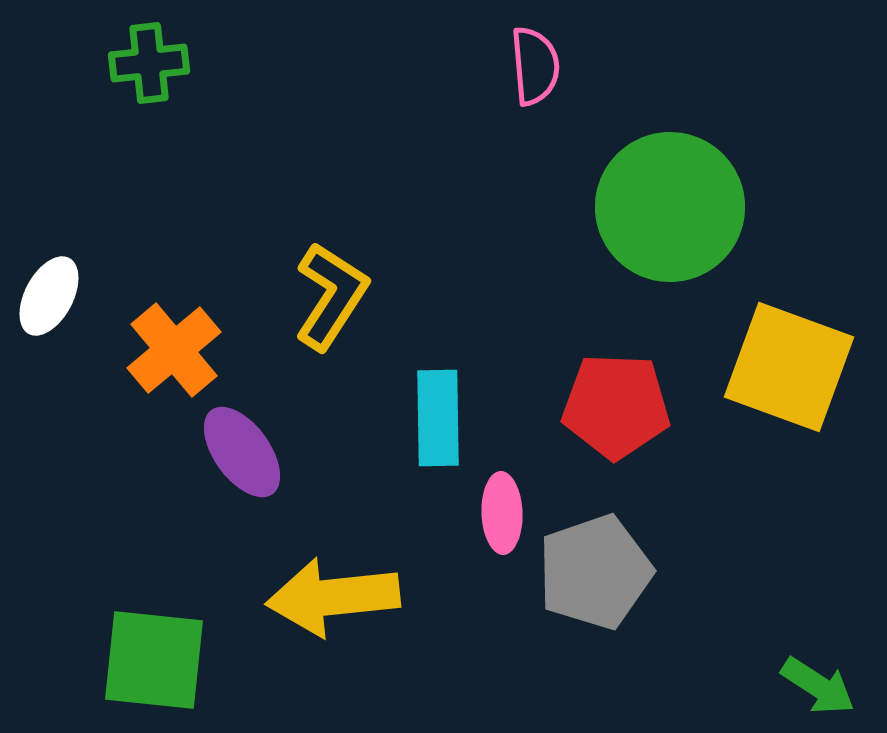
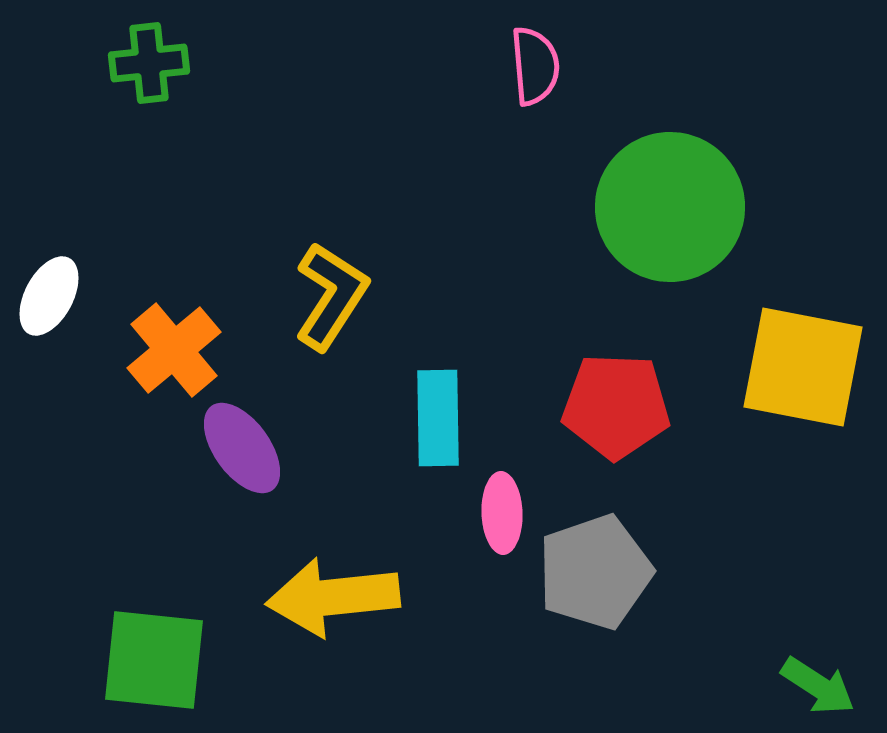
yellow square: moved 14 px right; rotated 9 degrees counterclockwise
purple ellipse: moved 4 px up
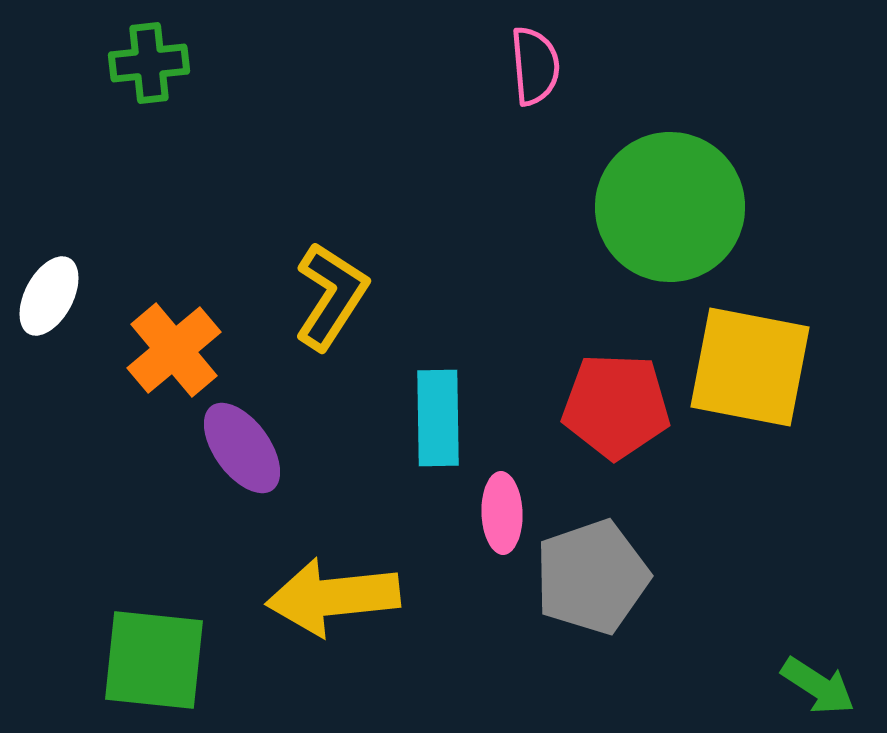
yellow square: moved 53 px left
gray pentagon: moved 3 px left, 5 px down
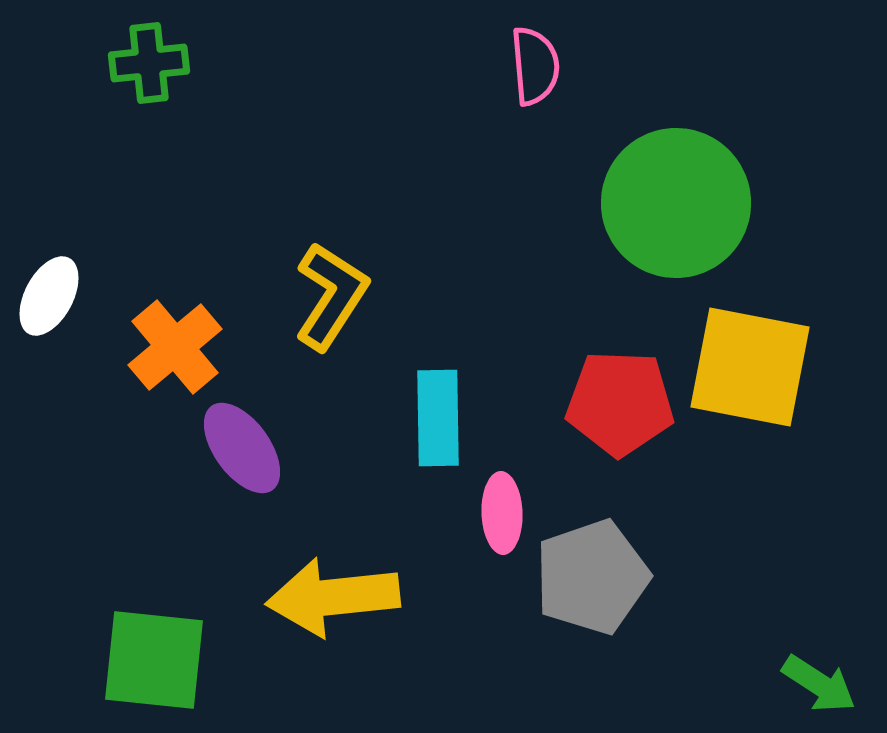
green circle: moved 6 px right, 4 px up
orange cross: moved 1 px right, 3 px up
red pentagon: moved 4 px right, 3 px up
green arrow: moved 1 px right, 2 px up
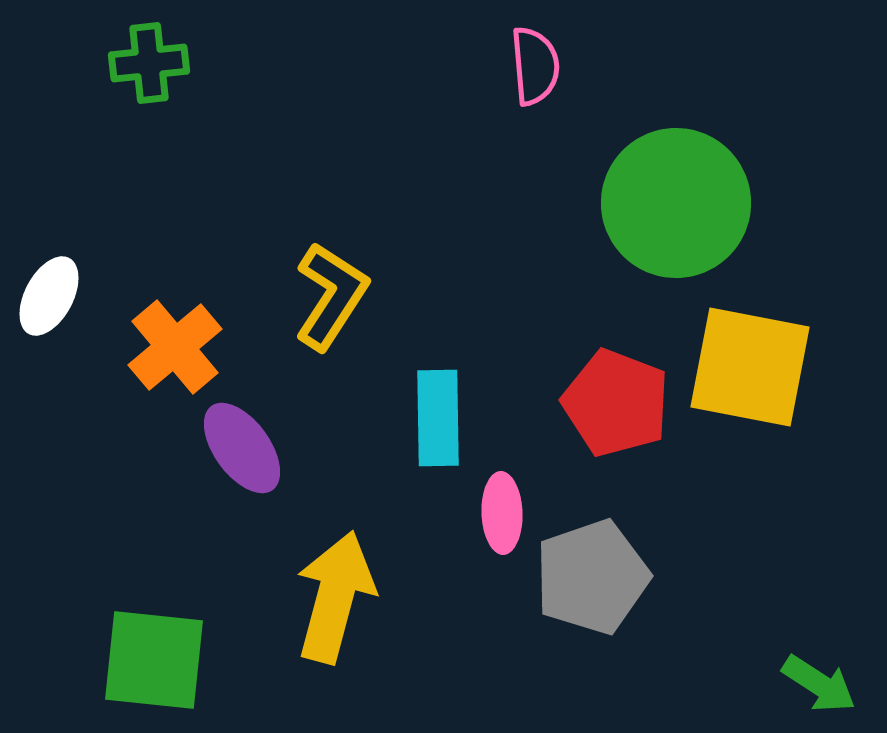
red pentagon: moved 4 px left; rotated 19 degrees clockwise
yellow arrow: moved 2 px right; rotated 111 degrees clockwise
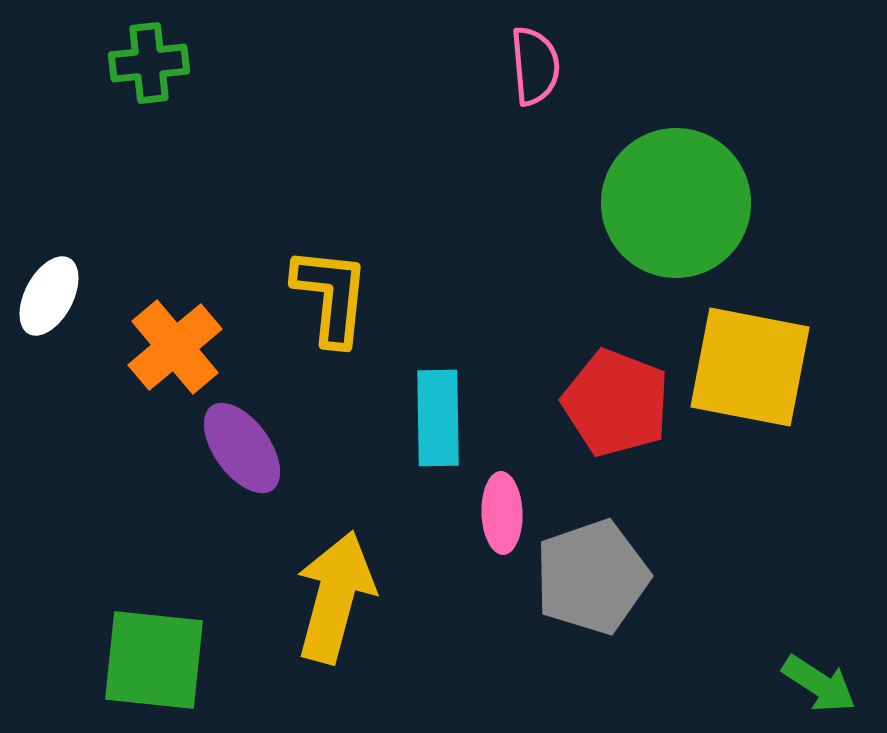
yellow L-shape: rotated 27 degrees counterclockwise
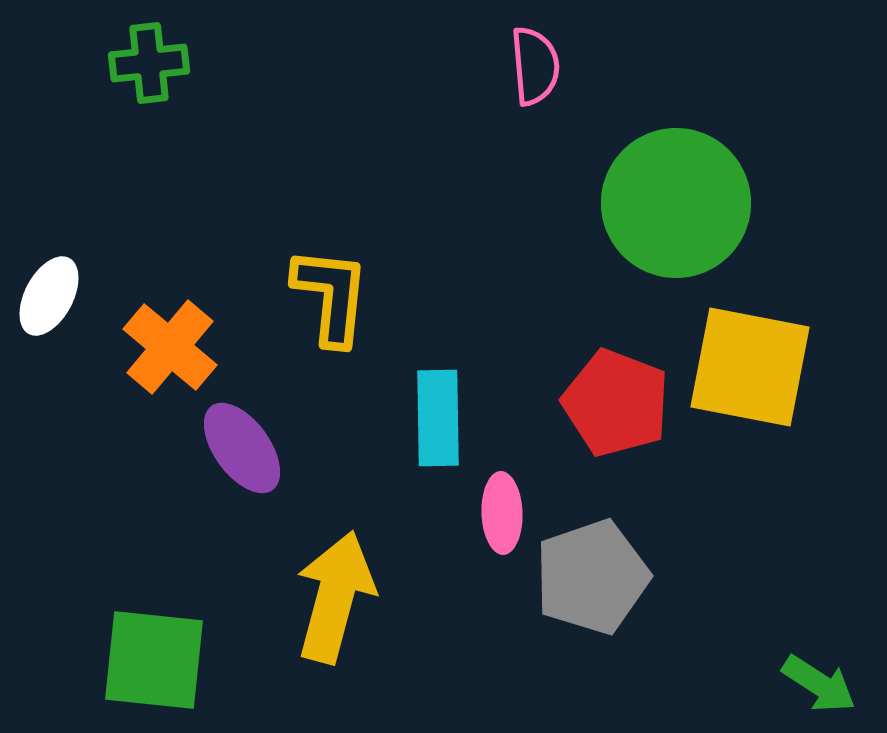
orange cross: moved 5 px left; rotated 10 degrees counterclockwise
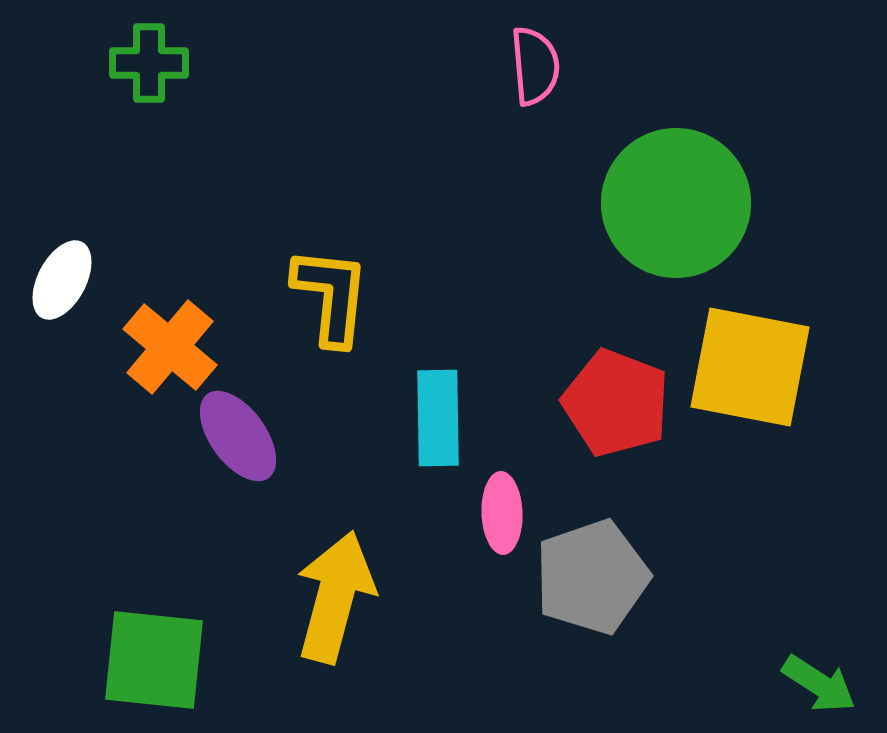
green cross: rotated 6 degrees clockwise
white ellipse: moved 13 px right, 16 px up
purple ellipse: moved 4 px left, 12 px up
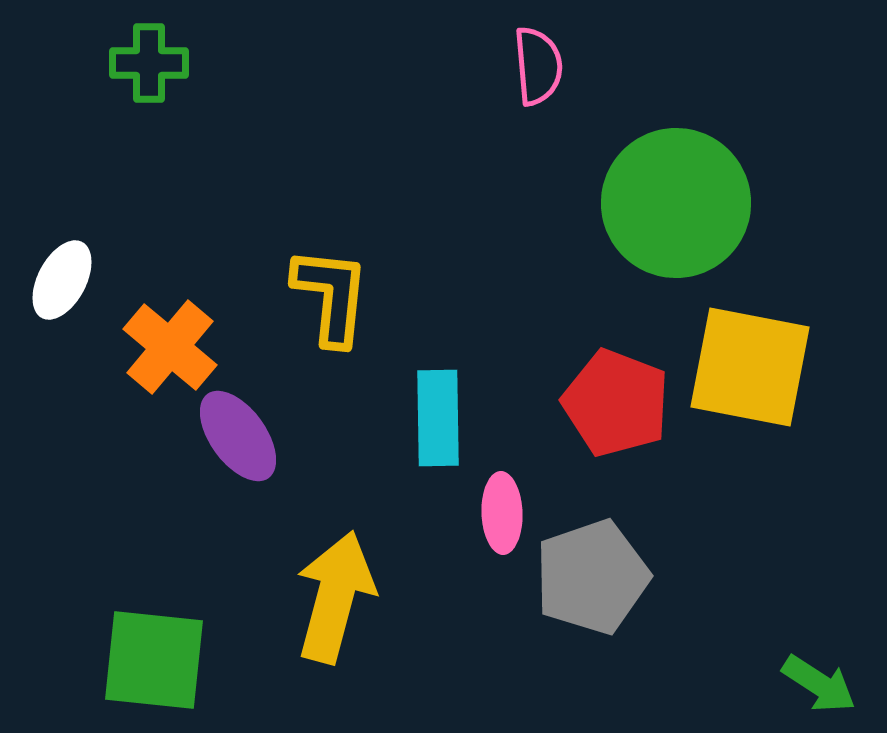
pink semicircle: moved 3 px right
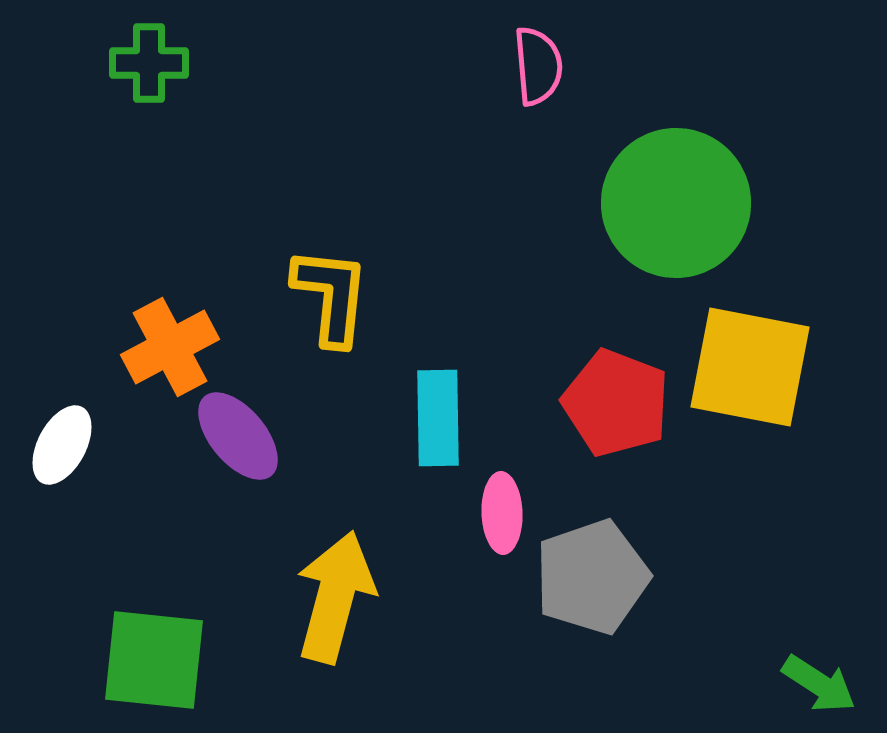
white ellipse: moved 165 px down
orange cross: rotated 22 degrees clockwise
purple ellipse: rotated 4 degrees counterclockwise
